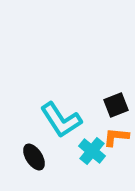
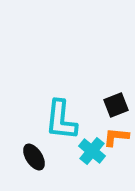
cyan L-shape: rotated 39 degrees clockwise
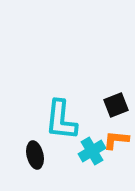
orange L-shape: moved 3 px down
cyan cross: rotated 20 degrees clockwise
black ellipse: moved 1 px right, 2 px up; rotated 20 degrees clockwise
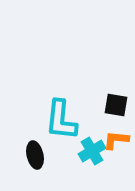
black square: rotated 30 degrees clockwise
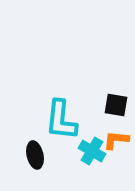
cyan cross: rotated 28 degrees counterclockwise
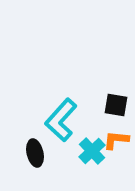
cyan L-shape: rotated 36 degrees clockwise
cyan cross: rotated 16 degrees clockwise
black ellipse: moved 2 px up
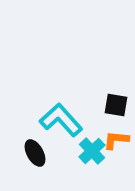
cyan L-shape: rotated 96 degrees clockwise
black ellipse: rotated 16 degrees counterclockwise
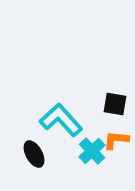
black square: moved 1 px left, 1 px up
black ellipse: moved 1 px left, 1 px down
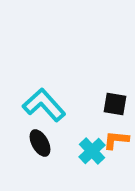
cyan L-shape: moved 17 px left, 15 px up
black ellipse: moved 6 px right, 11 px up
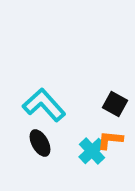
black square: rotated 20 degrees clockwise
orange L-shape: moved 6 px left
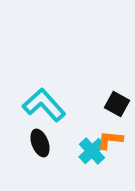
black square: moved 2 px right
black ellipse: rotated 8 degrees clockwise
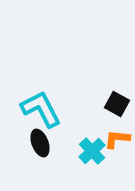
cyan L-shape: moved 3 px left, 4 px down; rotated 15 degrees clockwise
orange L-shape: moved 7 px right, 1 px up
